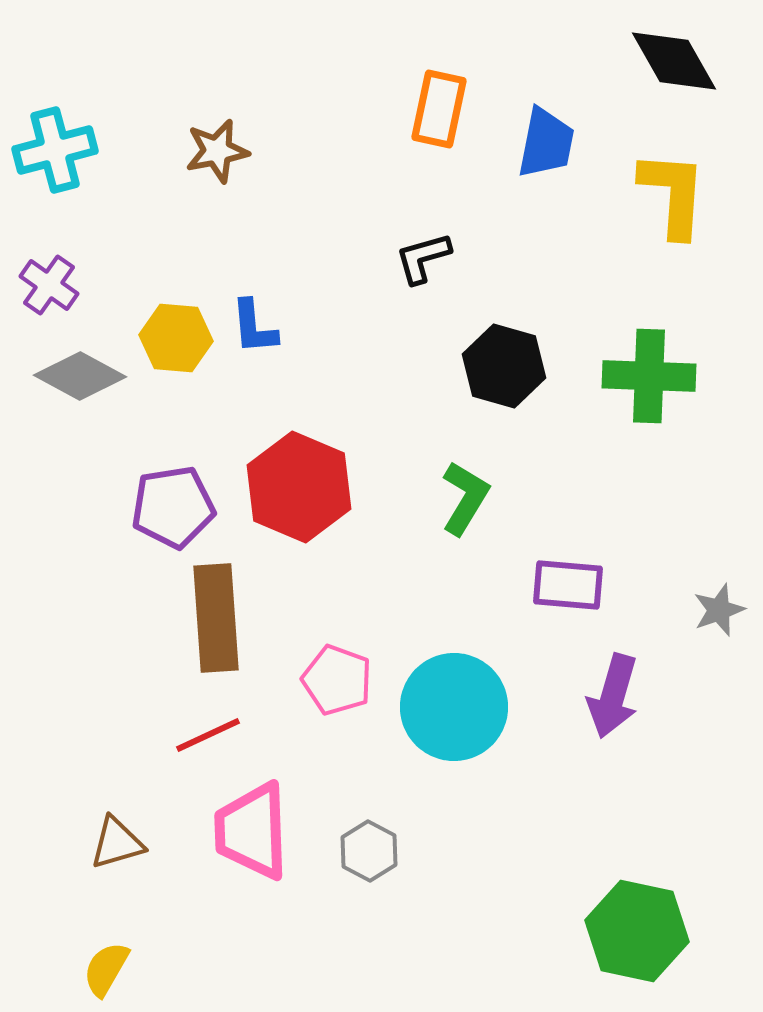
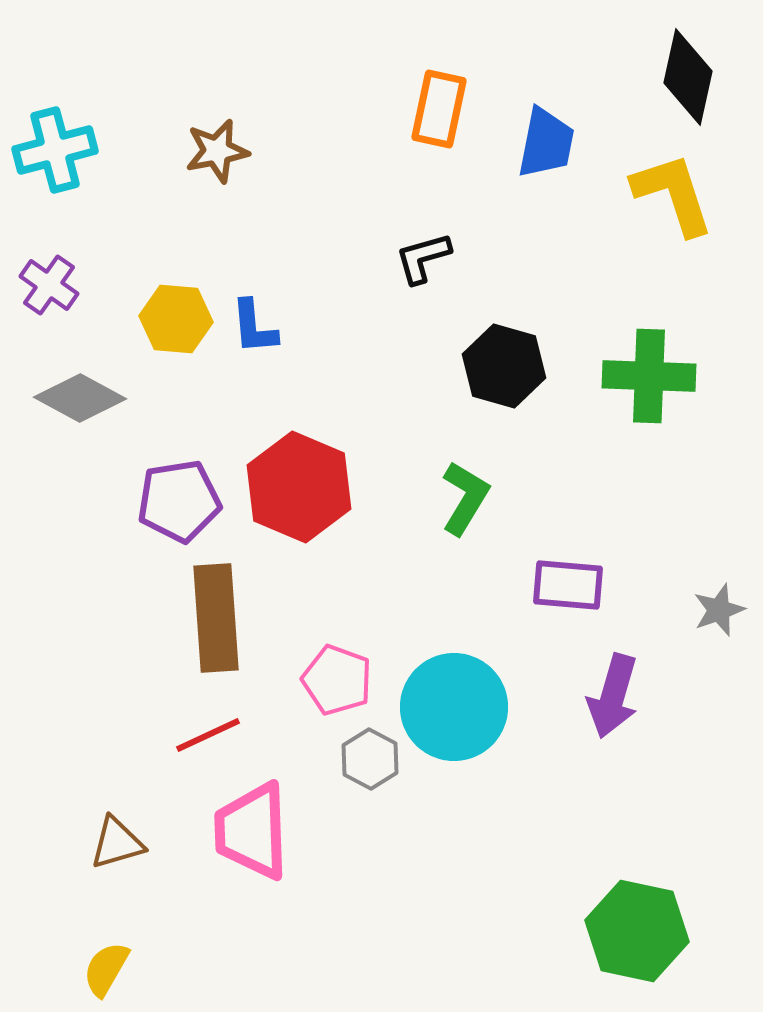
black diamond: moved 14 px right, 16 px down; rotated 42 degrees clockwise
yellow L-shape: rotated 22 degrees counterclockwise
yellow hexagon: moved 19 px up
gray diamond: moved 22 px down
purple pentagon: moved 6 px right, 6 px up
gray hexagon: moved 1 px right, 92 px up
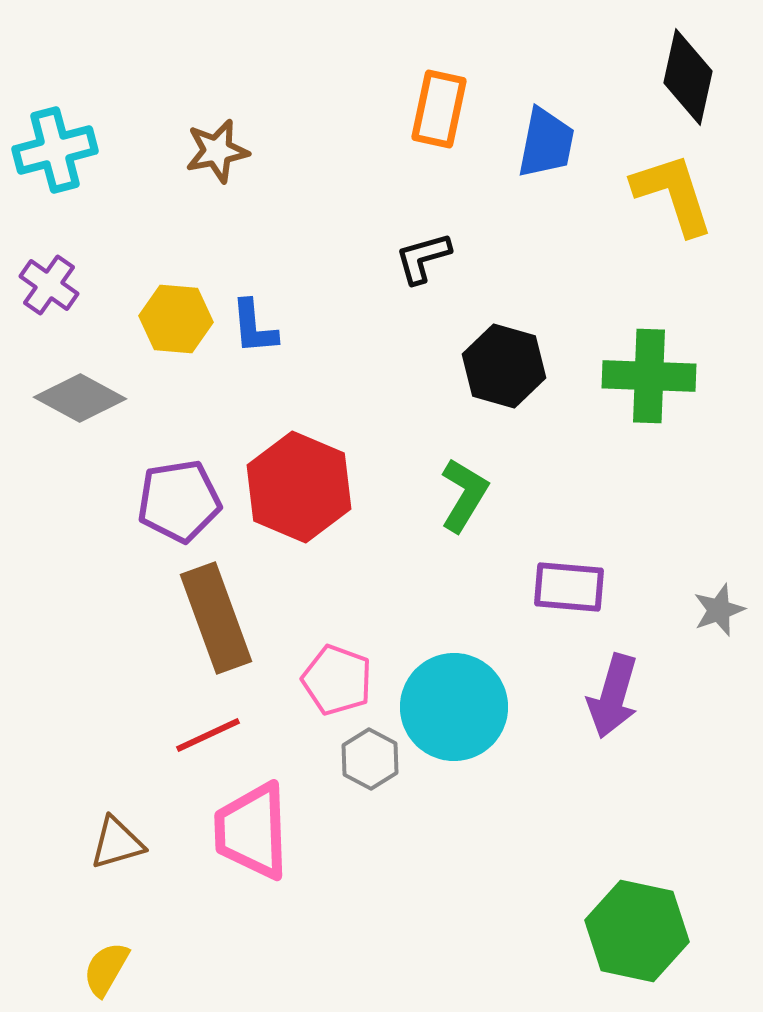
green L-shape: moved 1 px left, 3 px up
purple rectangle: moved 1 px right, 2 px down
brown rectangle: rotated 16 degrees counterclockwise
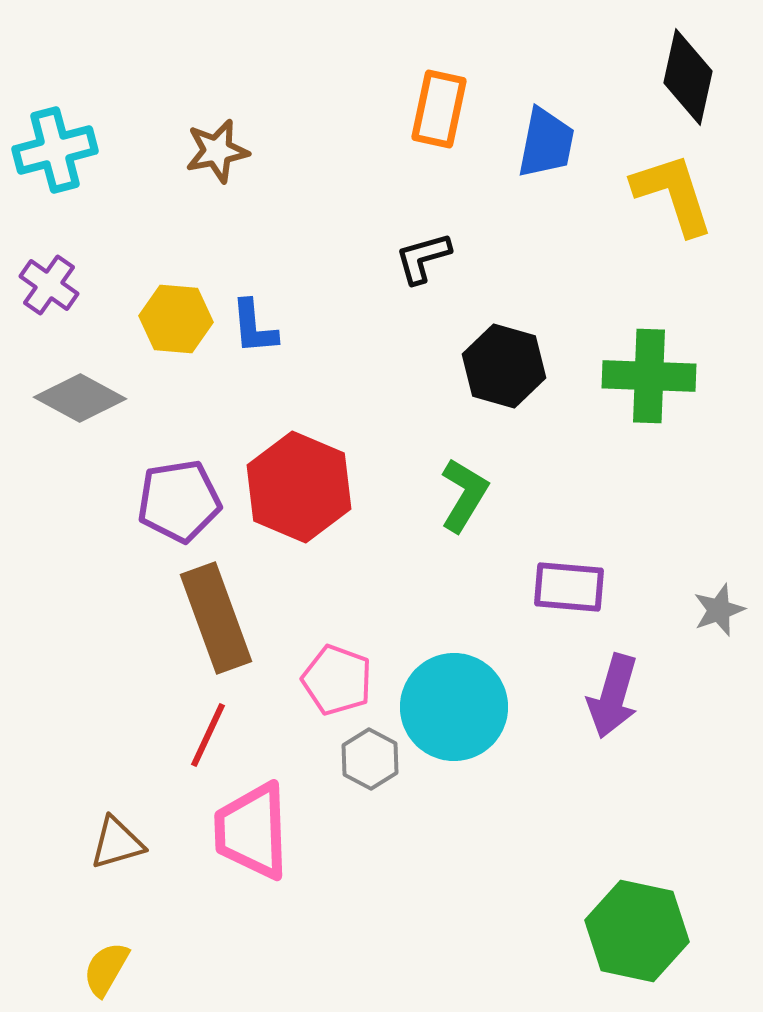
red line: rotated 40 degrees counterclockwise
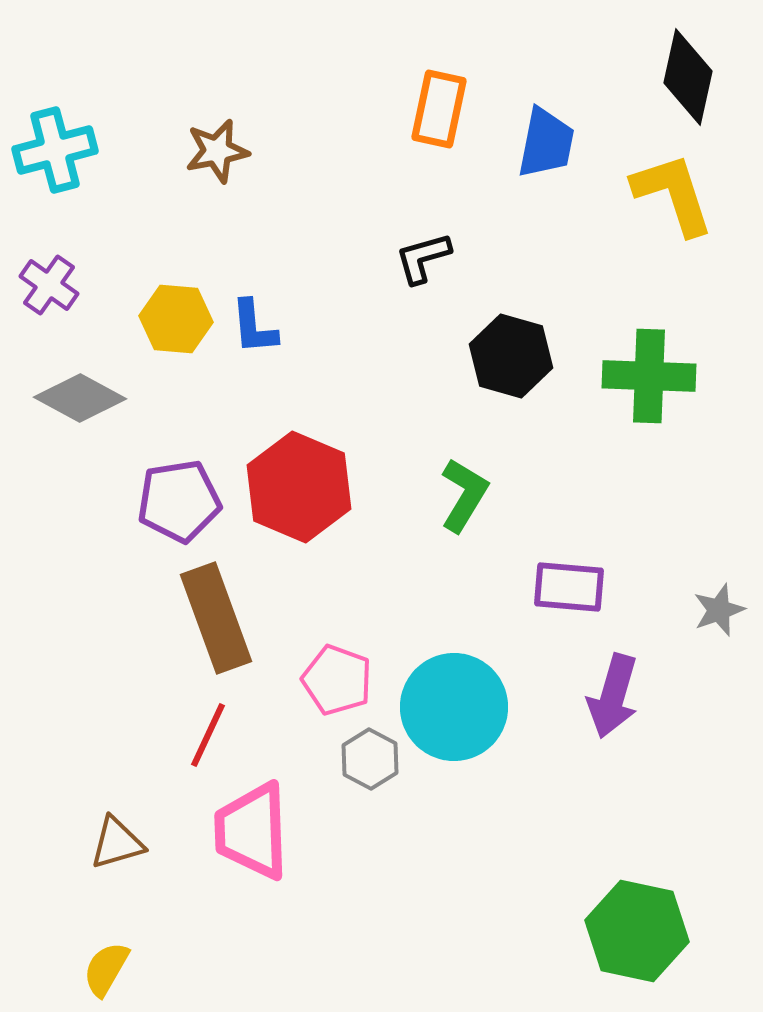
black hexagon: moved 7 px right, 10 px up
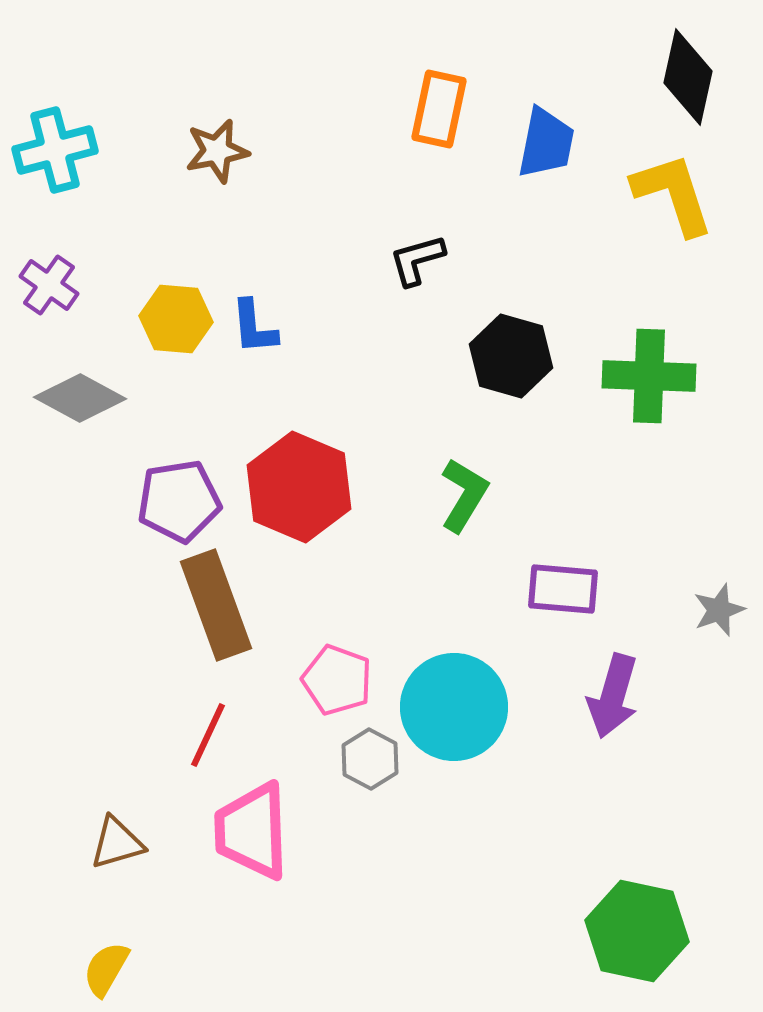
black L-shape: moved 6 px left, 2 px down
purple rectangle: moved 6 px left, 2 px down
brown rectangle: moved 13 px up
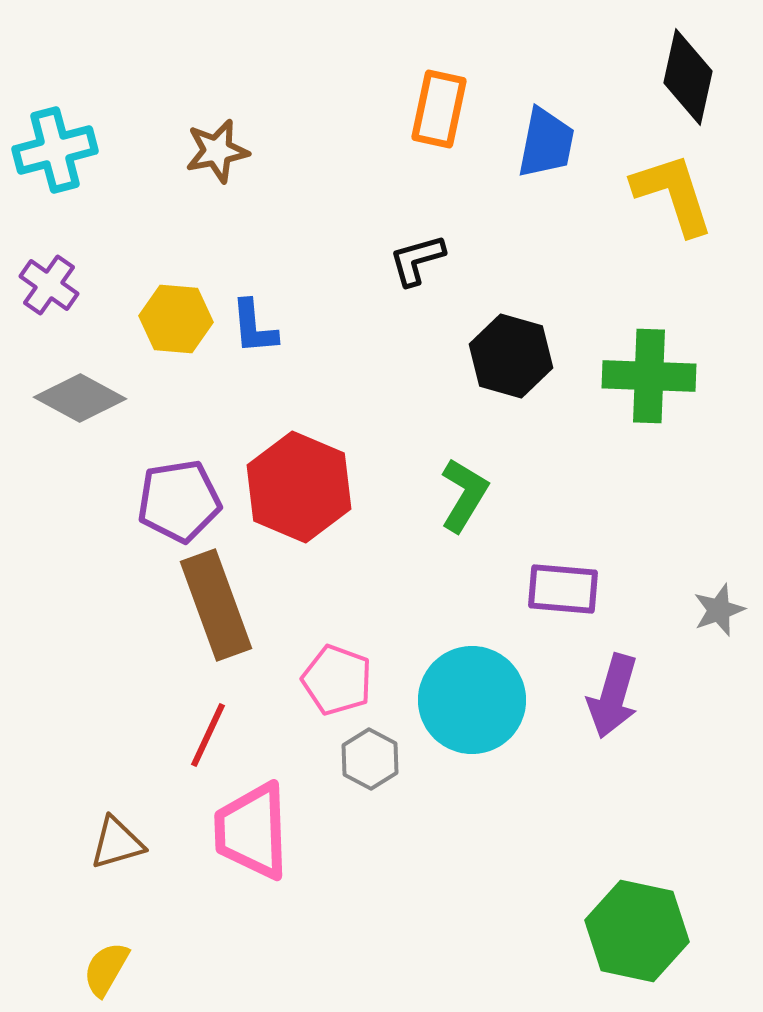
cyan circle: moved 18 px right, 7 px up
